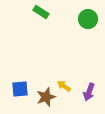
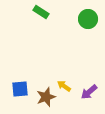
purple arrow: rotated 30 degrees clockwise
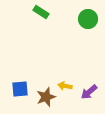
yellow arrow: moved 1 px right; rotated 24 degrees counterclockwise
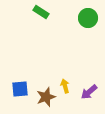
green circle: moved 1 px up
yellow arrow: rotated 64 degrees clockwise
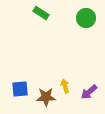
green rectangle: moved 1 px down
green circle: moved 2 px left
brown star: rotated 18 degrees clockwise
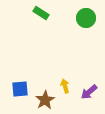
brown star: moved 1 px left, 3 px down; rotated 30 degrees counterclockwise
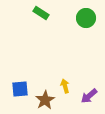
purple arrow: moved 4 px down
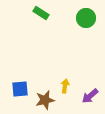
yellow arrow: rotated 24 degrees clockwise
purple arrow: moved 1 px right
brown star: rotated 18 degrees clockwise
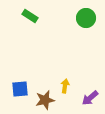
green rectangle: moved 11 px left, 3 px down
purple arrow: moved 2 px down
